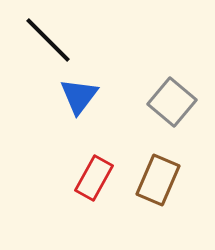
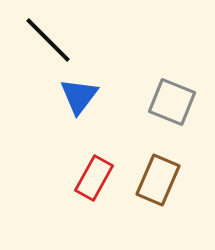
gray square: rotated 18 degrees counterclockwise
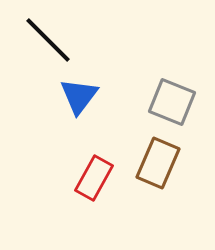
brown rectangle: moved 17 px up
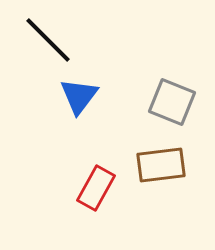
brown rectangle: moved 3 px right, 2 px down; rotated 60 degrees clockwise
red rectangle: moved 2 px right, 10 px down
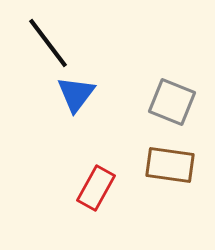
black line: moved 3 px down; rotated 8 degrees clockwise
blue triangle: moved 3 px left, 2 px up
brown rectangle: moved 9 px right; rotated 15 degrees clockwise
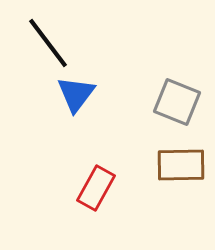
gray square: moved 5 px right
brown rectangle: moved 11 px right; rotated 9 degrees counterclockwise
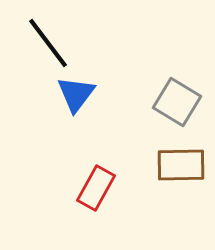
gray square: rotated 9 degrees clockwise
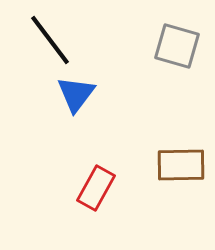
black line: moved 2 px right, 3 px up
gray square: moved 56 px up; rotated 15 degrees counterclockwise
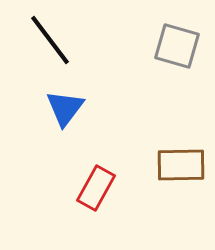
blue triangle: moved 11 px left, 14 px down
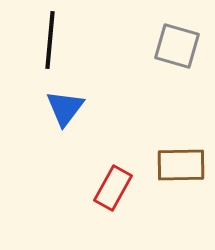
black line: rotated 42 degrees clockwise
red rectangle: moved 17 px right
